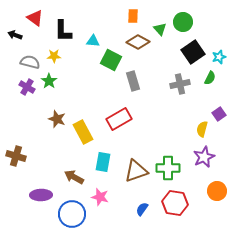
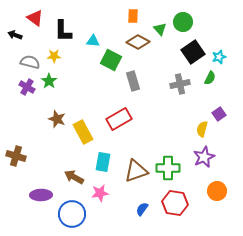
pink star: moved 4 px up; rotated 24 degrees counterclockwise
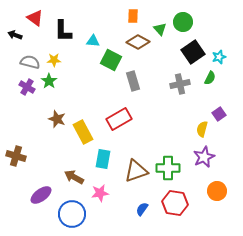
yellow star: moved 4 px down
cyan rectangle: moved 3 px up
purple ellipse: rotated 35 degrees counterclockwise
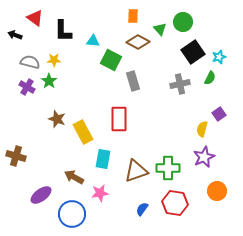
red rectangle: rotated 60 degrees counterclockwise
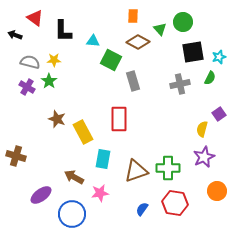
black square: rotated 25 degrees clockwise
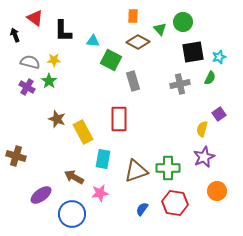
black arrow: rotated 48 degrees clockwise
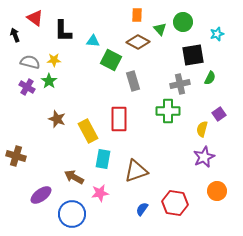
orange rectangle: moved 4 px right, 1 px up
black square: moved 3 px down
cyan star: moved 2 px left, 23 px up
yellow rectangle: moved 5 px right, 1 px up
green cross: moved 57 px up
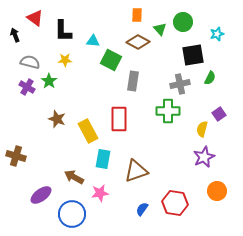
yellow star: moved 11 px right
gray rectangle: rotated 24 degrees clockwise
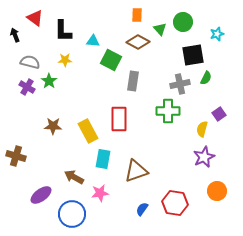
green semicircle: moved 4 px left
brown star: moved 4 px left, 7 px down; rotated 18 degrees counterclockwise
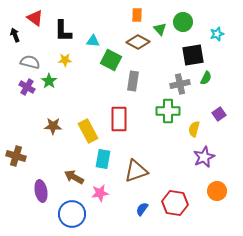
yellow semicircle: moved 8 px left
purple ellipse: moved 4 px up; rotated 65 degrees counterclockwise
